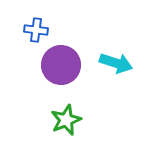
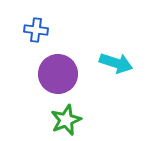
purple circle: moved 3 px left, 9 px down
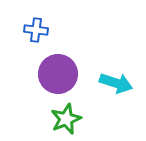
cyan arrow: moved 20 px down
green star: moved 1 px up
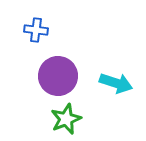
purple circle: moved 2 px down
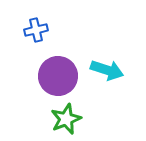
blue cross: rotated 20 degrees counterclockwise
cyan arrow: moved 9 px left, 13 px up
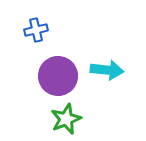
cyan arrow: rotated 12 degrees counterclockwise
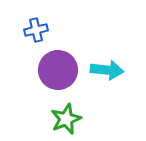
purple circle: moved 6 px up
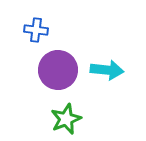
blue cross: rotated 20 degrees clockwise
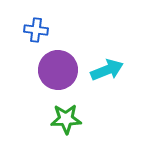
cyan arrow: rotated 28 degrees counterclockwise
green star: rotated 20 degrees clockwise
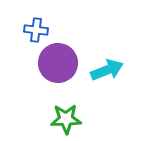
purple circle: moved 7 px up
